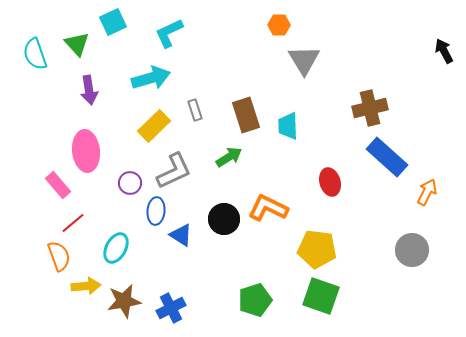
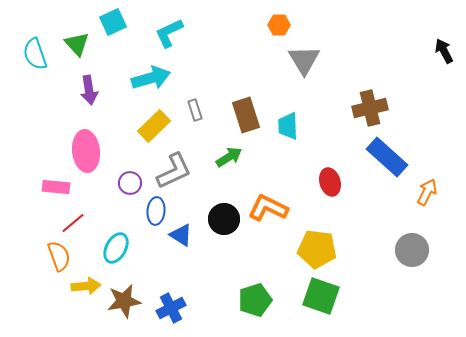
pink rectangle: moved 2 px left, 2 px down; rotated 44 degrees counterclockwise
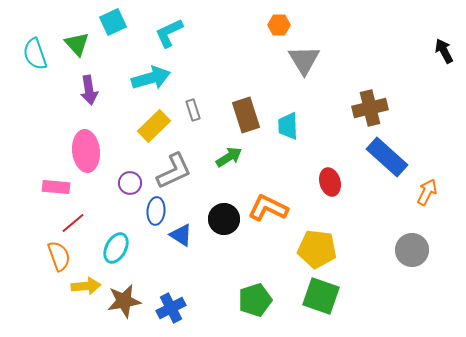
gray rectangle: moved 2 px left
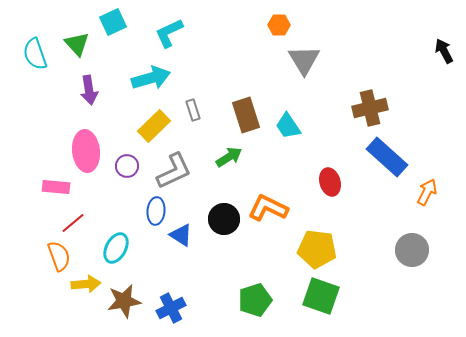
cyan trapezoid: rotated 32 degrees counterclockwise
purple circle: moved 3 px left, 17 px up
yellow arrow: moved 2 px up
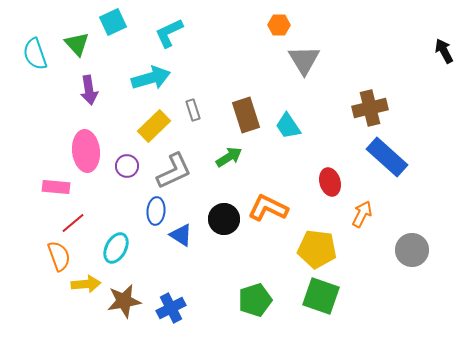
orange arrow: moved 65 px left, 22 px down
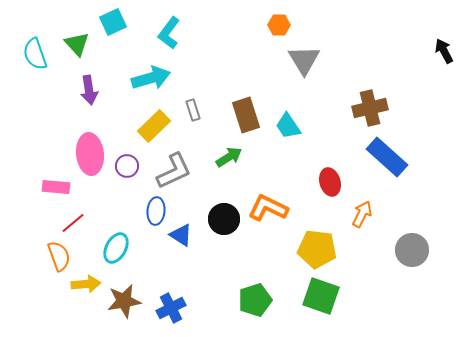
cyan L-shape: rotated 28 degrees counterclockwise
pink ellipse: moved 4 px right, 3 px down
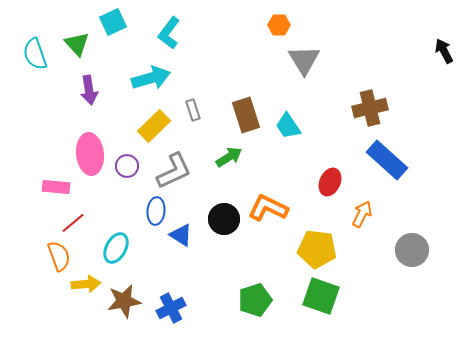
blue rectangle: moved 3 px down
red ellipse: rotated 40 degrees clockwise
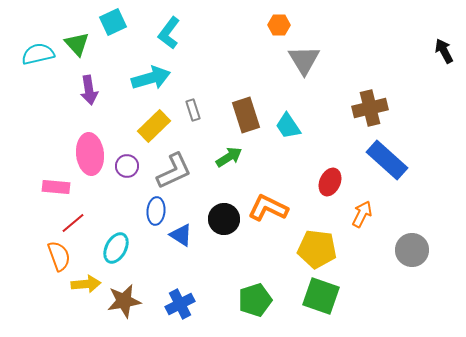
cyan semicircle: moved 3 px right; rotated 96 degrees clockwise
blue cross: moved 9 px right, 4 px up
